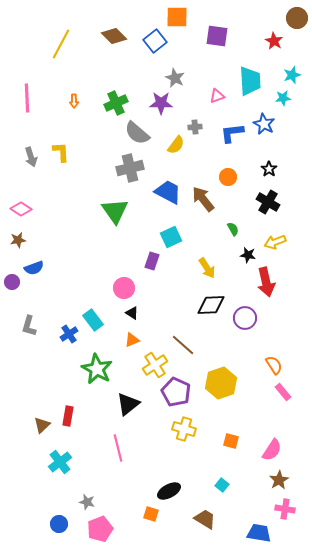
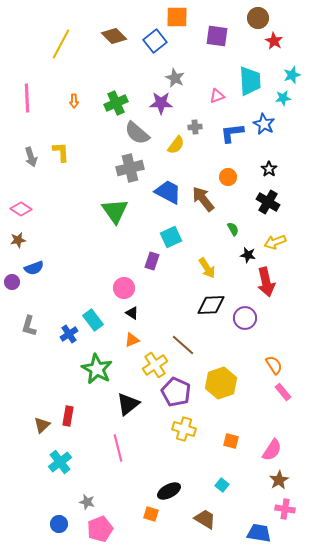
brown circle at (297, 18): moved 39 px left
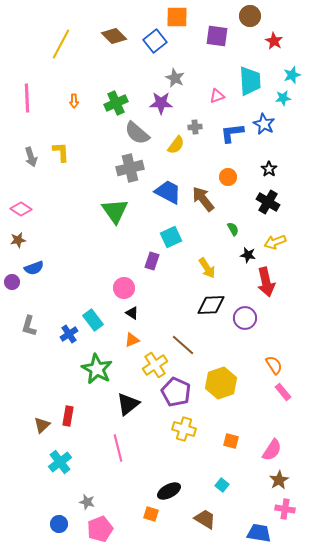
brown circle at (258, 18): moved 8 px left, 2 px up
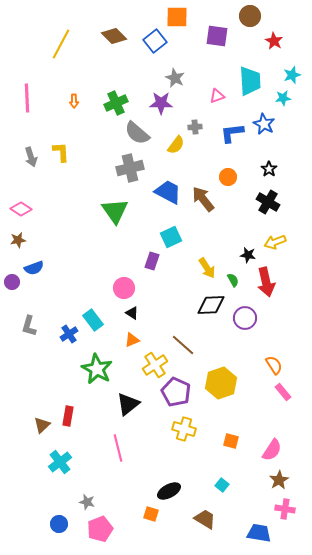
green semicircle at (233, 229): moved 51 px down
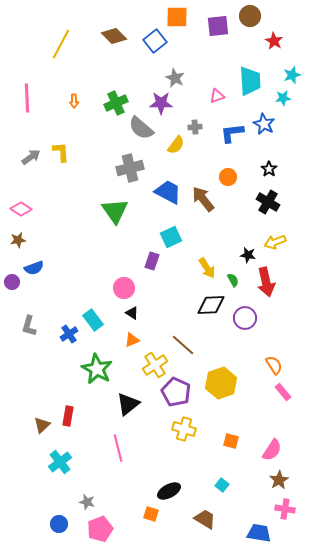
purple square at (217, 36): moved 1 px right, 10 px up; rotated 15 degrees counterclockwise
gray semicircle at (137, 133): moved 4 px right, 5 px up
gray arrow at (31, 157): rotated 108 degrees counterclockwise
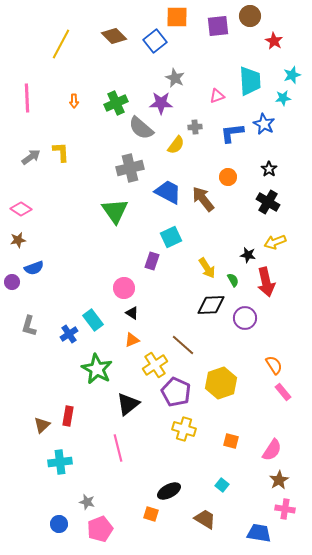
cyan cross at (60, 462): rotated 30 degrees clockwise
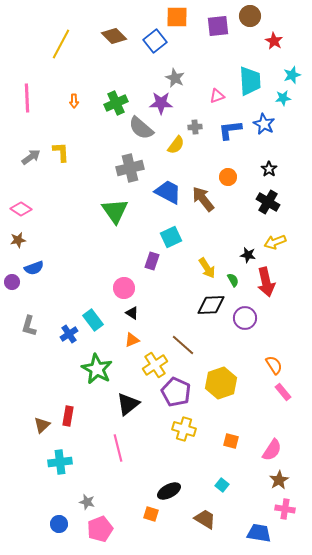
blue L-shape at (232, 133): moved 2 px left, 3 px up
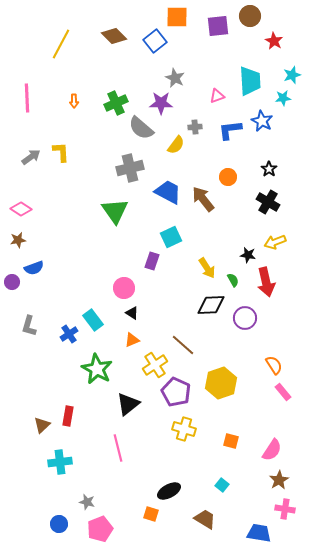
blue star at (264, 124): moved 2 px left, 3 px up
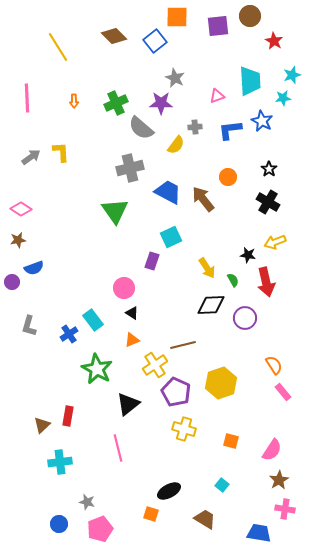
yellow line at (61, 44): moved 3 px left, 3 px down; rotated 60 degrees counterclockwise
brown line at (183, 345): rotated 55 degrees counterclockwise
